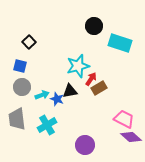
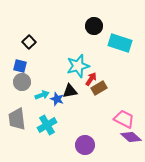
gray circle: moved 5 px up
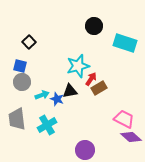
cyan rectangle: moved 5 px right
purple circle: moved 5 px down
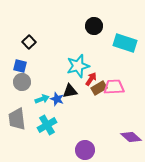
cyan arrow: moved 4 px down
pink trapezoid: moved 10 px left, 32 px up; rotated 30 degrees counterclockwise
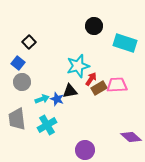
blue square: moved 2 px left, 3 px up; rotated 24 degrees clockwise
pink trapezoid: moved 3 px right, 2 px up
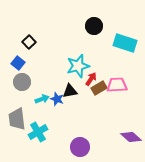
cyan cross: moved 9 px left, 7 px down
purple circle: moved 5 px left, 3 px up
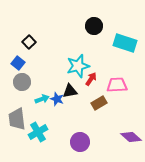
brown rectangle: moved 15 px down
purple circle: moved 5 px up
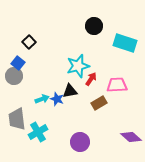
gray circle: moved 8 px left, 6 px up
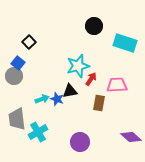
brown rectangle: rotated 49 degrees counterclockwise
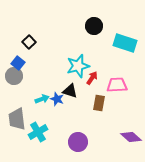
red arrow: moved 1 px right, 1 px up
black triangle: rotated 28 degrees clockwise
purple circle: moved 2 px left
